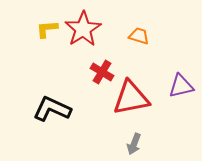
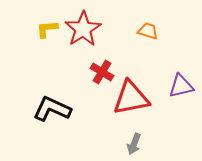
orange trapezoid: moved 9 px right, 5 px up
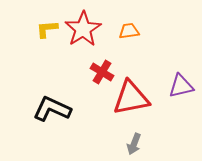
orange trapezoid: moved 19 px left; rotated 25 degrees counterclockwise
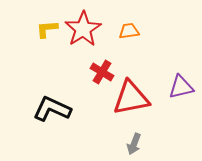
purple triangle: moved 1 px down
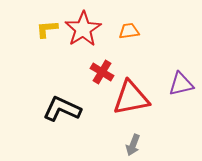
purple triangle: moved 3 px up
black L-shape: moved 10 px right
gray arrow: moved 1 px left, 1 px down
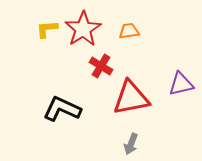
red cross: moved 1 px left, 6 px up
gray arrow: moved 2 px left, 1 px up
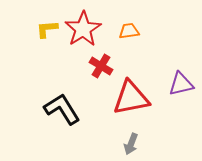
black L-shape: rotated 33 degrees clockwise
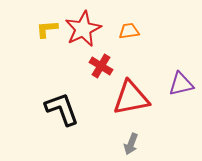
red star: rotated 6 degrees clockwise
black L-shape: rotated 12 degrees clockwise
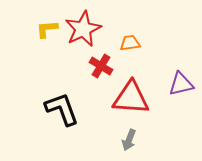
orange trapezoid: moved 1 px right, 12 px down
red triangle: rotated 15 degrees clockwise
gray arrow: moved 2 px left, 4 px up
